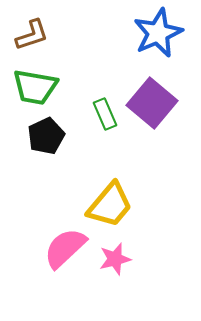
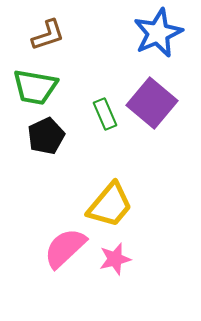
brown L-shape: moved 16 px right
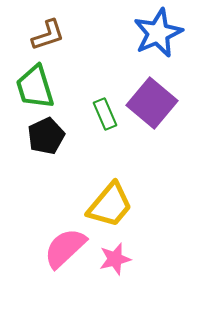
green trapezoid: rotated 63 degrees clockwise
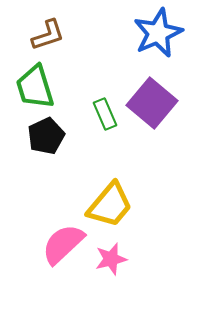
pink semicircle: moved 2 px left, 4 px up
pink star: moved 4 px left
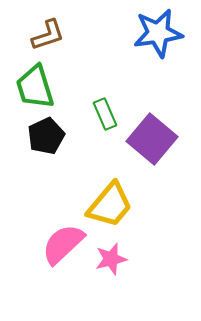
blue star: rotated 15 degrees clockwise
purple square: moved 36 px down
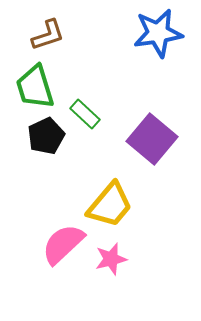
green rectangle: moved 20 px left; rotated 24 degrees counterclockwise
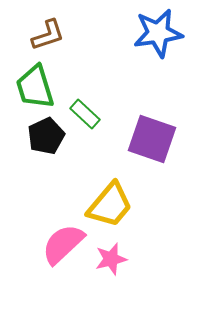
purple square: rotated 21 degrees counterclockwise
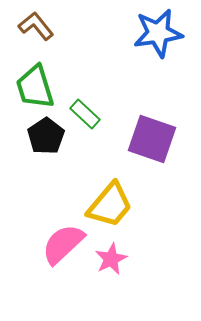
brown L-shape: moved 12 px left, 9 px up; rotated 111 degrees counterclockwise
black pentagon: rotated 9 degrees counterclockwise
pink star: rotated 12 degrees counterclockwise
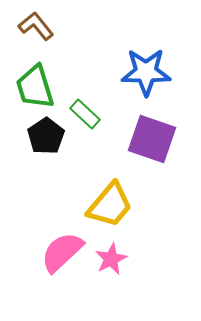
blue star: moved 12 px left, 39 px down; rotated 9 degrees clockwise
pink semicircle: moved 1 px left, 8 px down
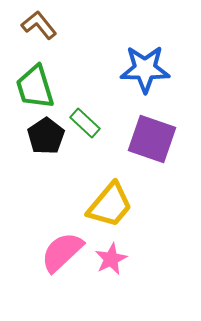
brown L-shape: moved 3 px right, 1 px up
blue star: moved 1 px left, 3 px up
green rectangle: moved 9 px down
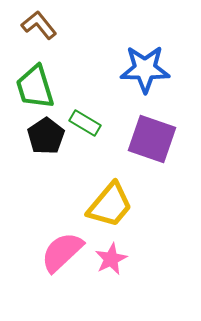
green rectangle: rotated 12 degrees counterclockwise
